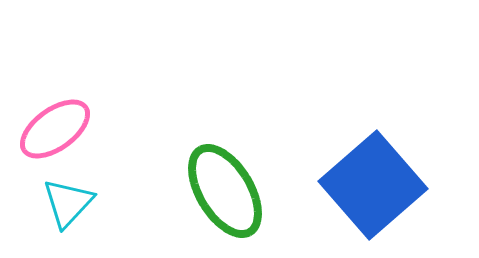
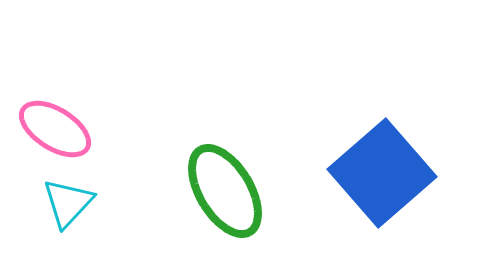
pink ellipse: rotated 68 degrees clockwise
blue square: moved 9 px right, 12 px up
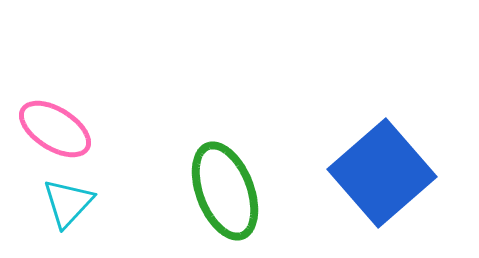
green ellipse: rotated 10 degrees clockwise
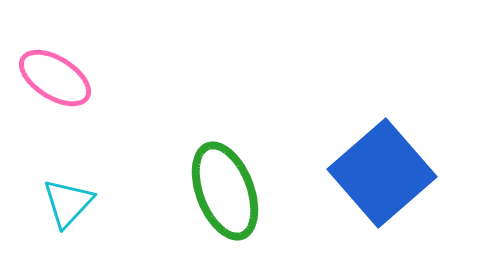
pink ellipse: moved 51 px up
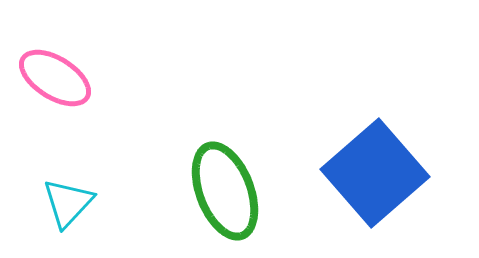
blue square: moved 7 px left
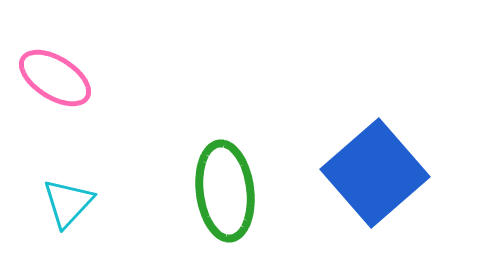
green ellipse: rotated 14 degrees clockwise
